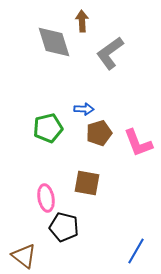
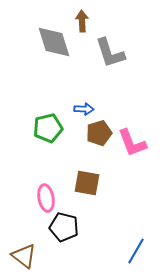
gray L-shape: rotated 72 degrees counterclockwise
pink L-shape: moved 6 px left
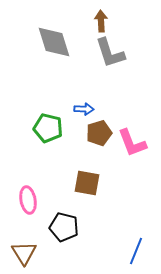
brown arrow: moved 19 px right
green pentagon: rotated 28 degrees clockwise
pink ellipse: moved 18 px left, 2 px down
blue line: rotated 8 degrees counterclockwise
brown triangle: moved 3 px up; rotated 20 degrees clockwise
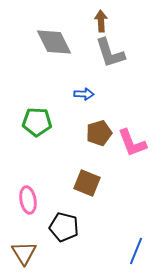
gray diamond: rotated 9 degrees counterclockwise
blue arrow: moved 15 px up
green pentagon: moved 11 px left, 6 px up; rotated 12 degrees counterclockwise
brown square: rotated 12 degrees clockwise
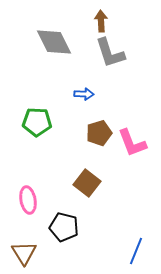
brown square: rotated 16 degrees clockwise
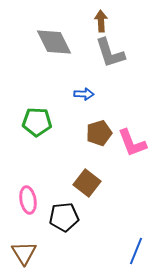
black pentagon: moved 10 px up; rotated 20 degrees counterclockwise
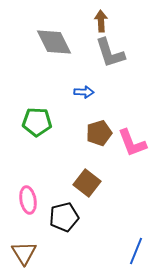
blue arrow: moved 2 px up
black pentagon: rotated 8 degrees counterclockwise
